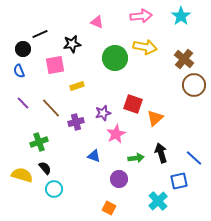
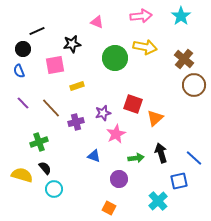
black line: moved 3 px left, 3 px up
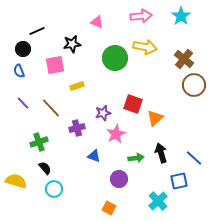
purple cross: moved 1 px right, 6 px down
yellow semicircle: moved 6 px left, 6 px down
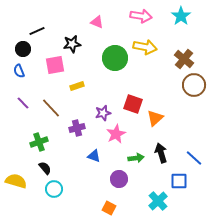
pink arrow: rotated 15 degrees clockwise
blue square: rotated 12 degrees clockwise
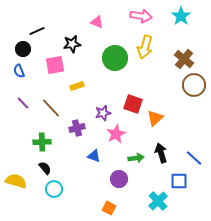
yellow arrow: rotated 95 degrees clockwise
green cross: moved 3 px right; rotated 18 degrees clockwise
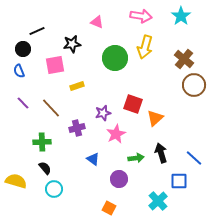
blue triangle: moved 1 px left, 3 px down; rotated 16 degrees clockwise
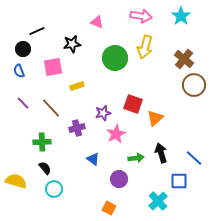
pink square: moved 2 px left, 2 px down
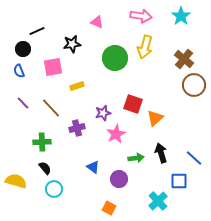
blue triangle: moved 8 px down
